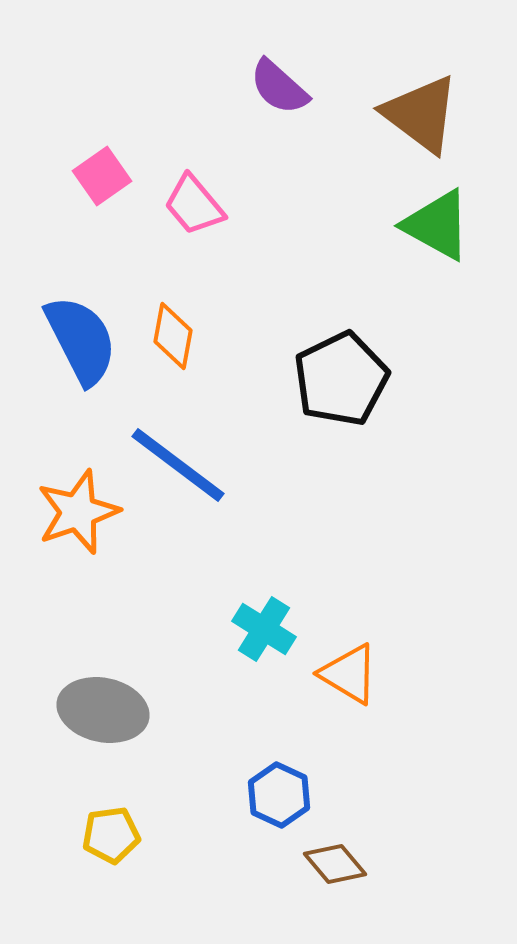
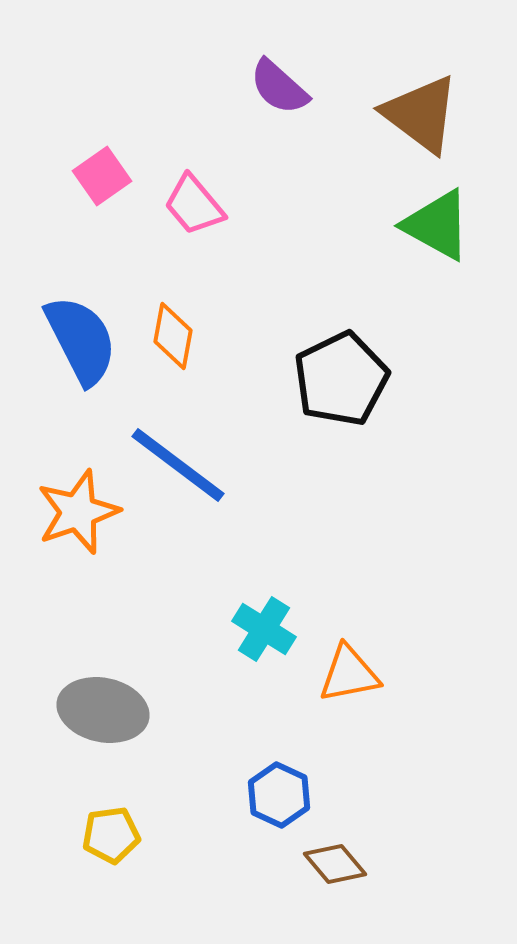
orange triangle: rotated 42 degrees counterclockwise
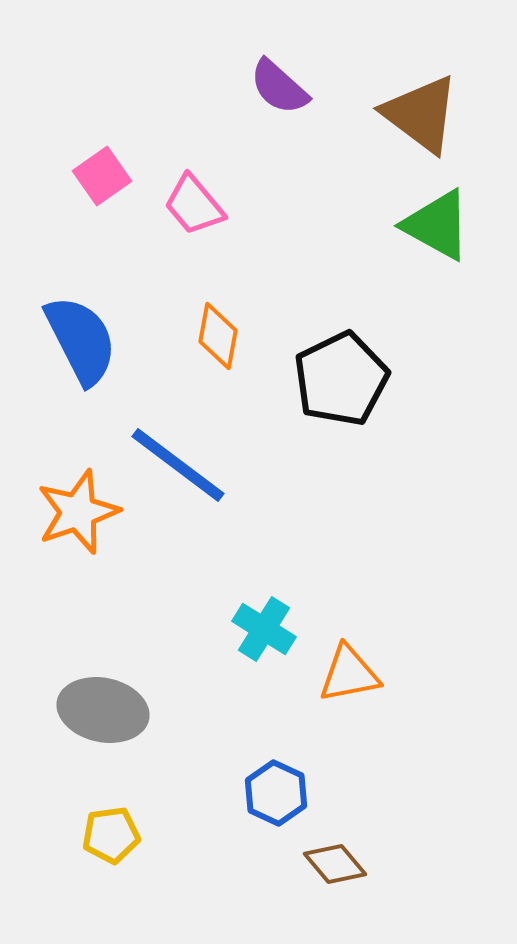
orange diamond: moved 45 px right
blue hexagon: moved 3 px left, 2 px up
